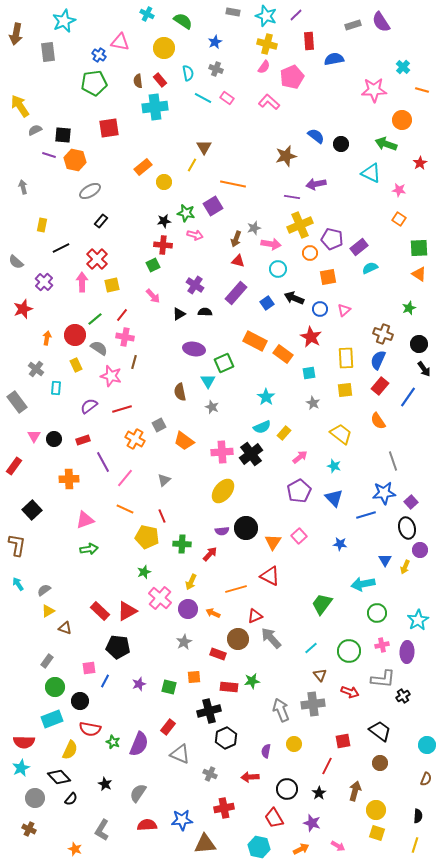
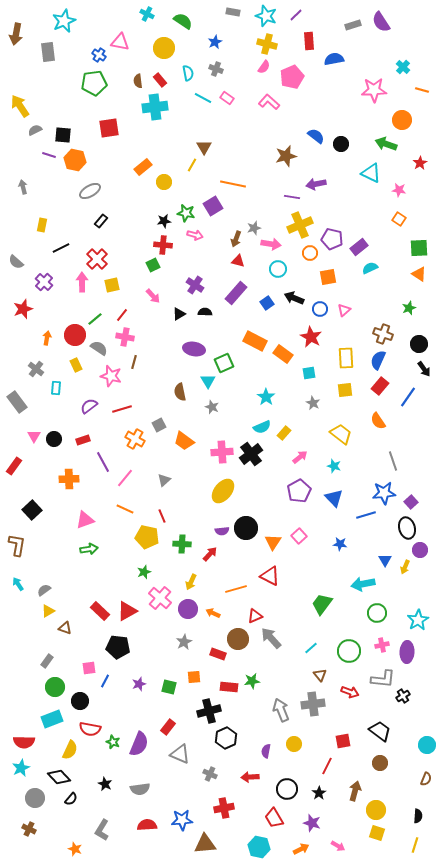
gray semicircle at (138, 793): moved 2 px right, 4 px up; rotated 132 degrees counterclockwise
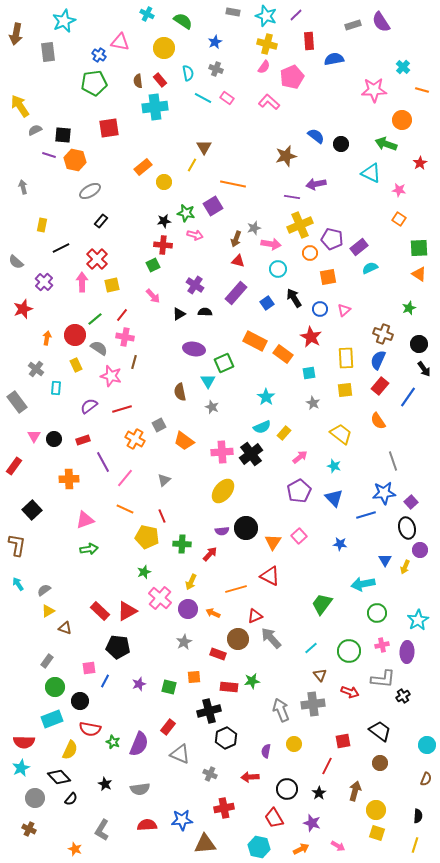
black arrow at (294, 298): rotated 36 degrees clockwise
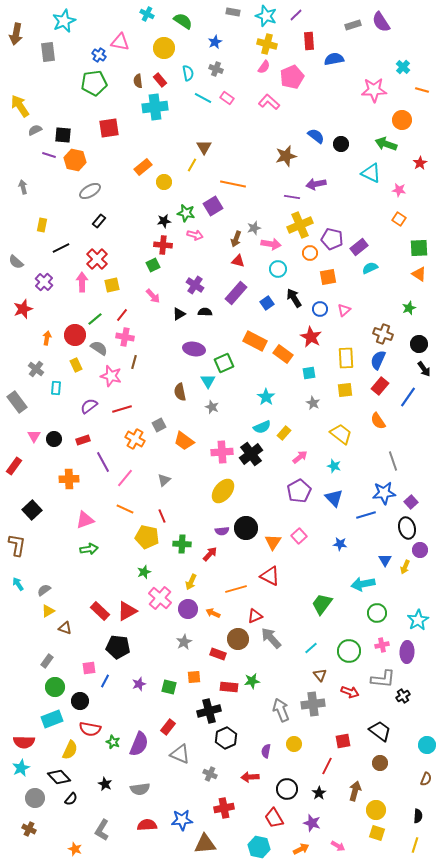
black rectangle at (101, 221): moved 2 px left
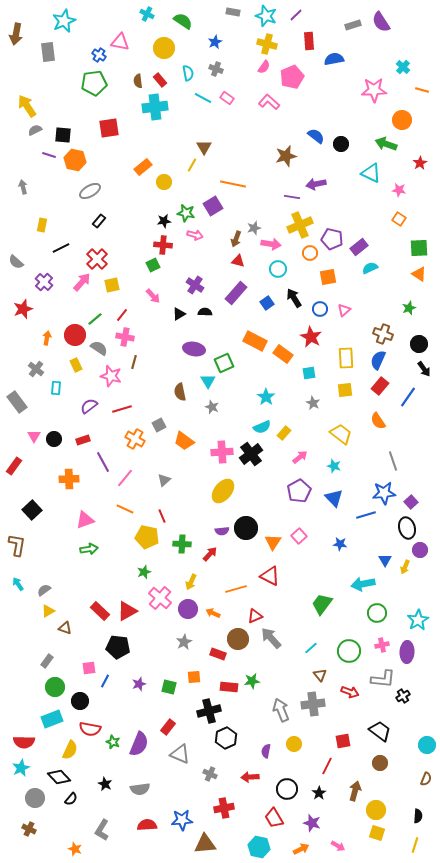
yellow arrow at (20, 106): moved 7 px right
pink arrow at (82, 282): rotated 42 degrees clockwise
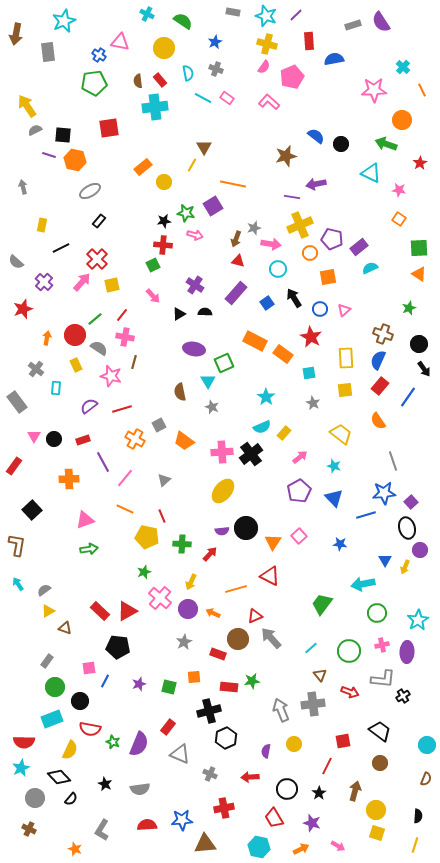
orange line at (422, 90): rotated 48 degrees clockwise
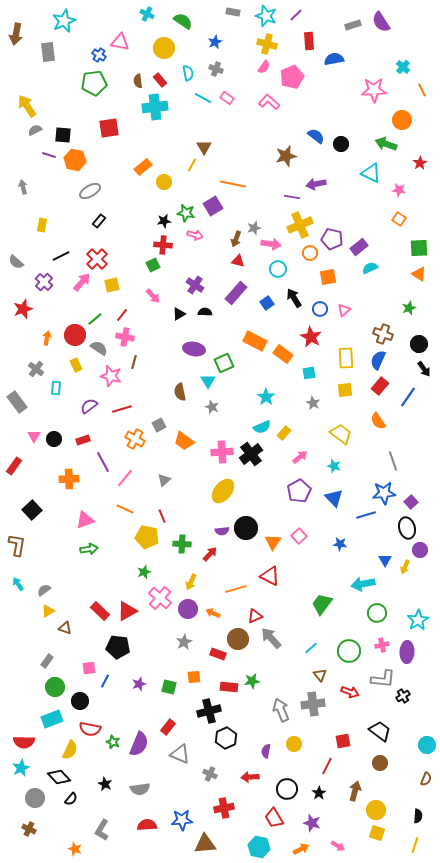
black line at (61, 248): moved 8 px down
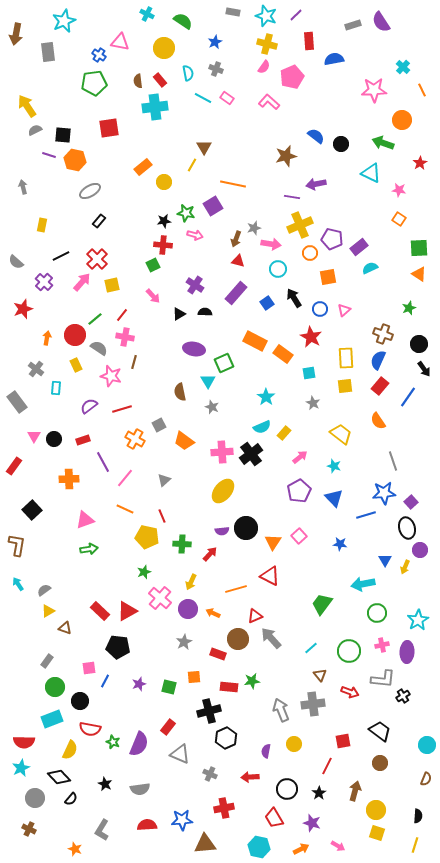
green arrow at (386, 144): moved 3 px left, 1 px up
yellow square at (345, 390): moved 4 px up
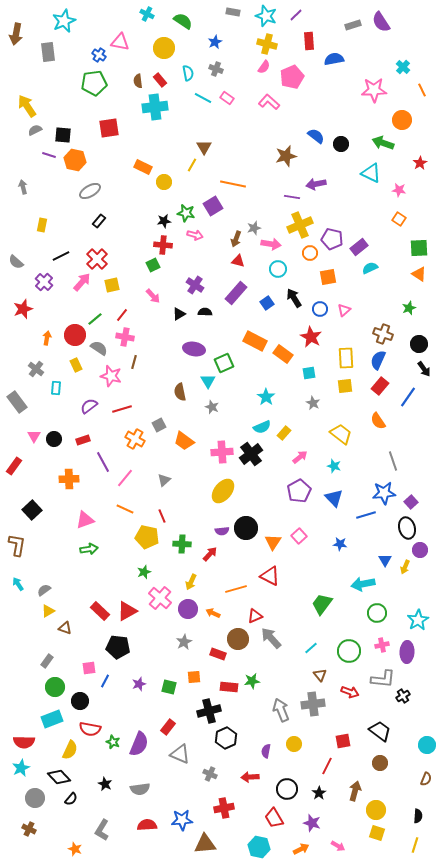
orange rectangle at (143, 167): rotated 66 degrees clockwise
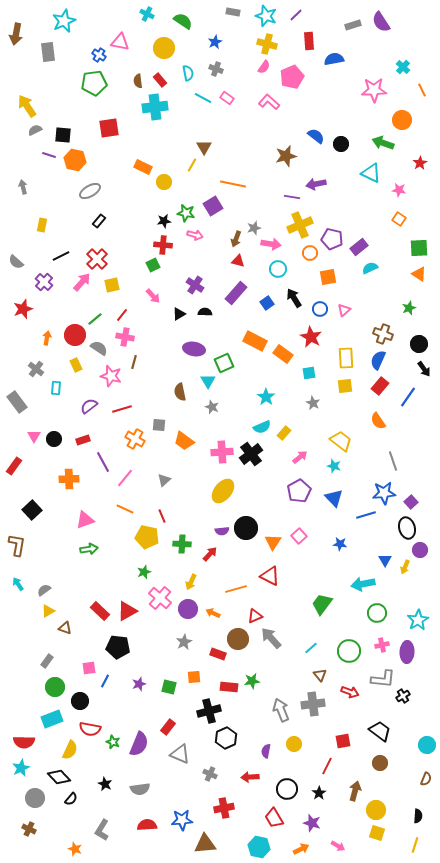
gray square at (159, 425): rotated 32 degrees clockwise
yellow trapezoid at (341, 434): moved 7 px down
